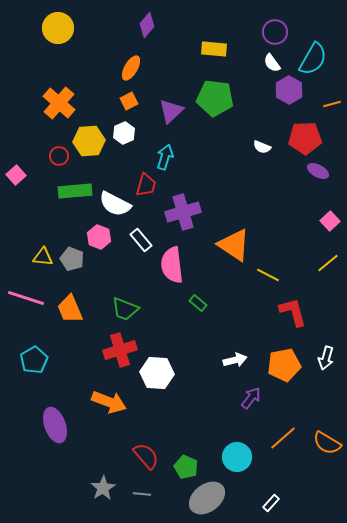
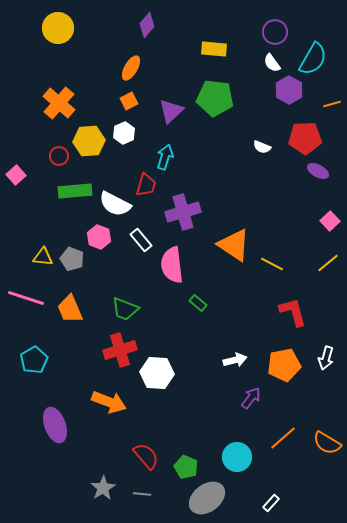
yellow line at (268, 275): moved 4 px right, 11 px up
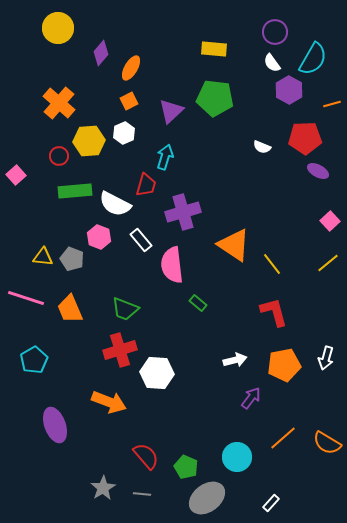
purple diamond at (147, 25): moved 46 px left, 28 px down
yellow line at (272, 264): rotated 25 degrees clockwise
red L-shape at (293, 312): moved 19 px left
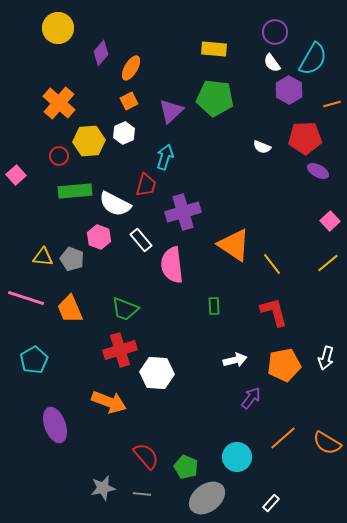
green rectangle at (198, 303): moved 16 px right, 3 px down; rotated 48 degrees clockwise
gray star at (103, 488): rotated 20 degrees clockwise
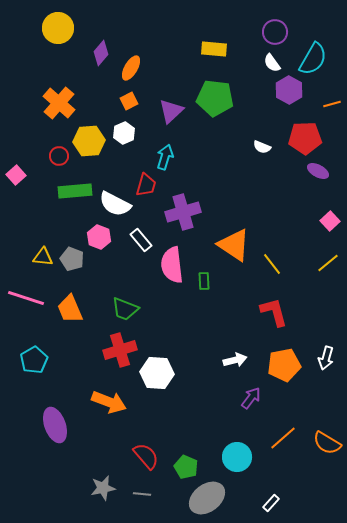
green rectangle at (214, 306): moved 10 px left, 25 px up
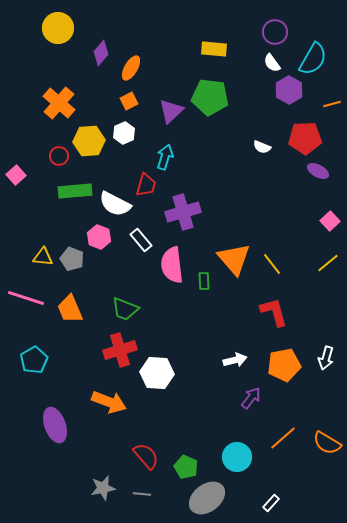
green pentagon at (215, 98): moved 5 px left, 1 px up
orange triangle at (234, 245): moved 14 px down; rotated 15 degrees clockwise
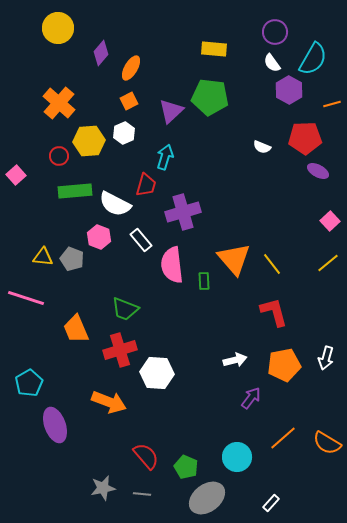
orange trapezoid at (70, 309): moved 6 px right, 20 px down
cyan pentagon at (34, 360): moved 5 px left, 23 px down
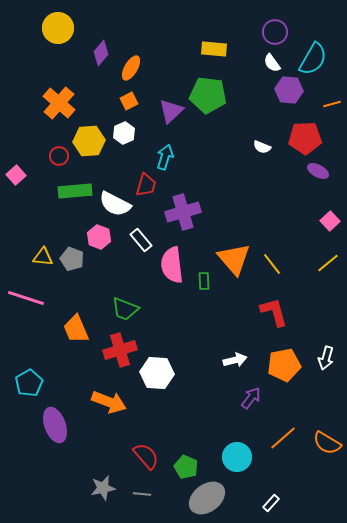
purple hexagon at (289, 90): rotated 24 degrees counterclockwise
green pentagon at (210, 97): moved 2 px left, 2 px up
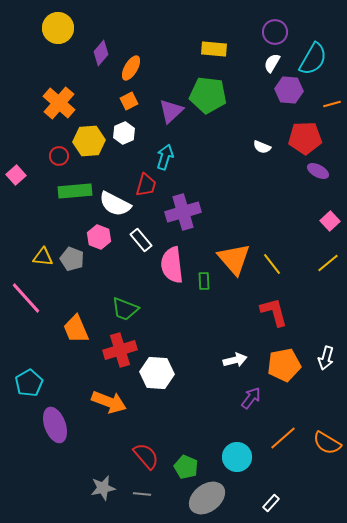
white semicircle at (272, 63): rotated 66 degrees clockwise
pink line at (26, 298): rotated 30 degrees clockwise
